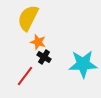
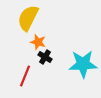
black cross: moved 1 px right
red line: rotated 15 degrees counterclockwise
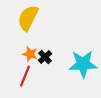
orange star: moved 8 px left, 12 px down
black cross: rotated 16 degrees clockwise
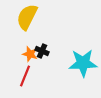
yellow semicircle: moved 1 px left, 1 px up
black cross: moved 3 px left, 6 px up; rotated 24 degrees counterclockwise
cyan star: moved 1 px up
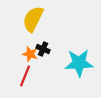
yellow semicircle: moved 6 px right, 2 px down
black cross: moved 1 px right, 2 px up
cyan star: moved 4 px left
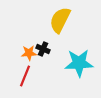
yellow semicircle: moved 27 px right, 1 px down
orange star: moved 1 px left, 1 px up; rotated 21 degrees counterclockwise
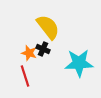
yellow semicircle: moved 12 px left, 7 px down; rotated 116 degrees clockwise
orange star: rotated 21 degrees clockwise
red line: rotated 40 degrees counterclockwise
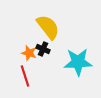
cyan star: moved 1 px left, 1 px up
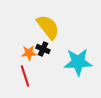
orange star: rotated 21 degrees counterclockwise
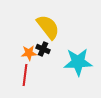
red line: moved 1 px up; rotated 25 degrees clockwise
